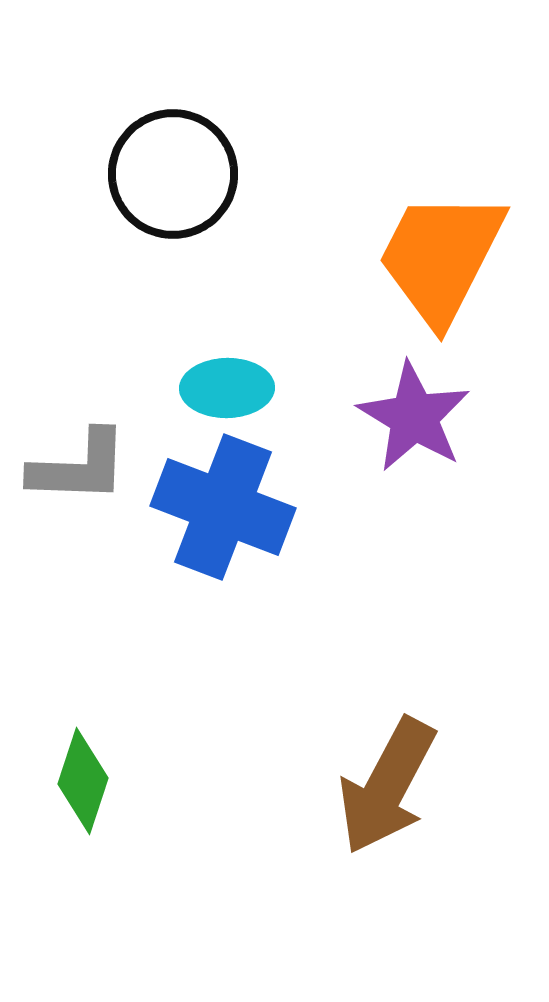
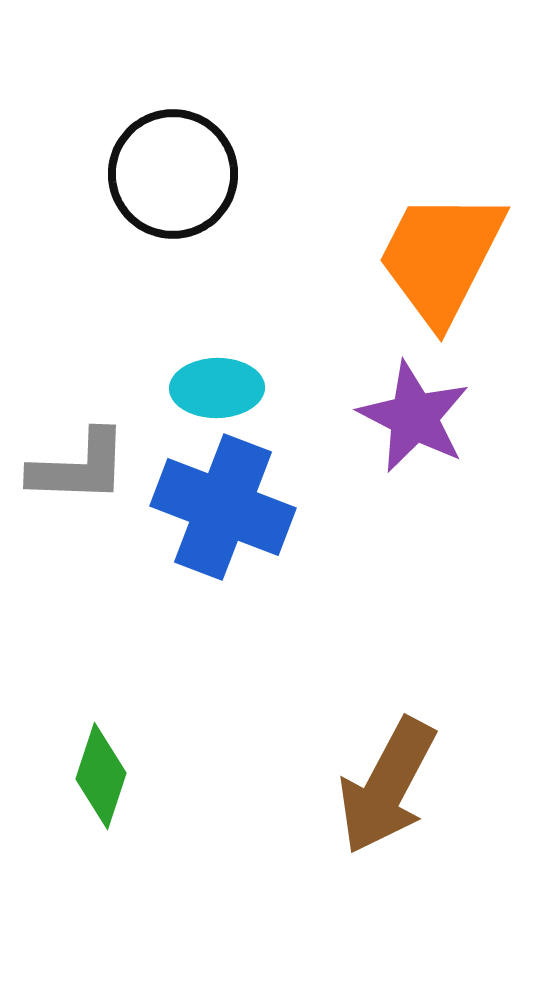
cyan ellipse: moved 10 px left
purple star: rotated 4 degrees counterclockwise
green diamond: moved 18 px right, 5 px up
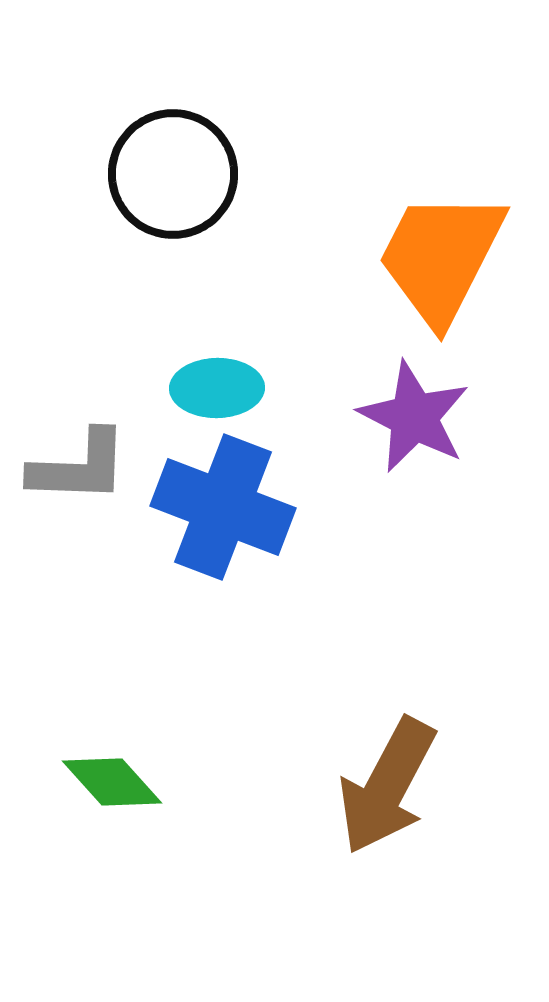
green diamond: moved 11 px right, 6 px down; rotated 60 degrees counterclockwise
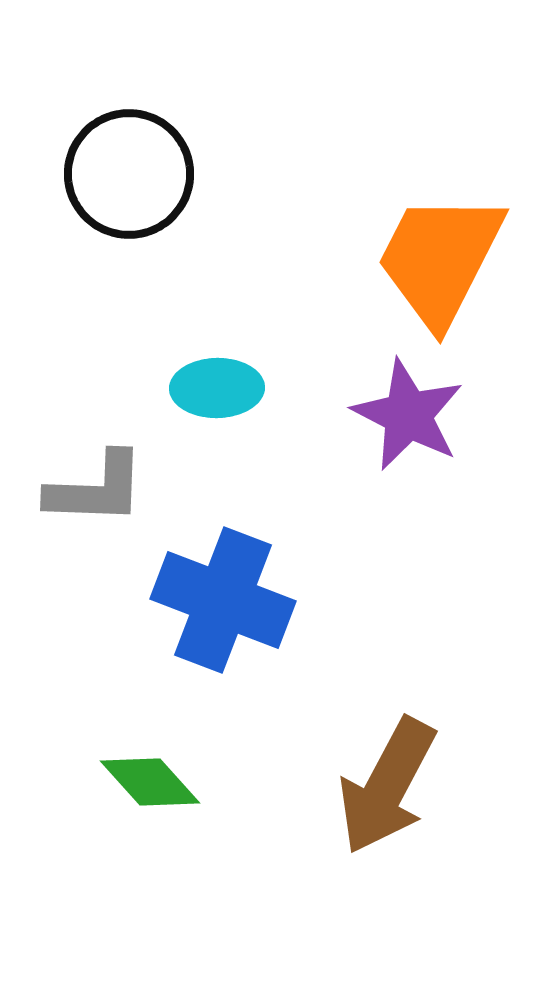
black circle: moved 44 px left
orange trapezoid: moved 1 px left, 2 px down
purple star: moved 6 px left, 2 px up
gray L-shape: moved 17 px right, 22 px down
blue cross: moved 93 px down
green diamond: moved 38 px right
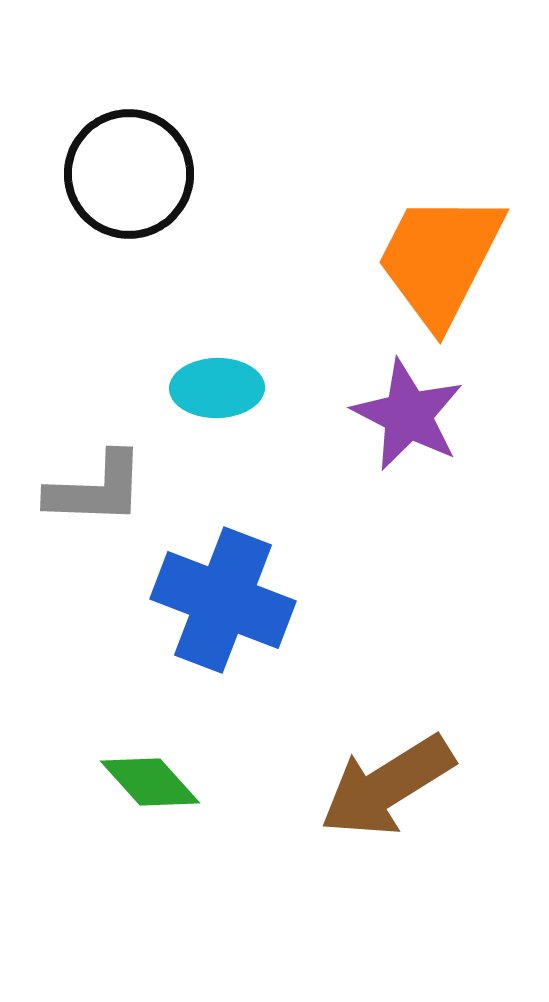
brown arrow: rotated 30 degrees clockwise
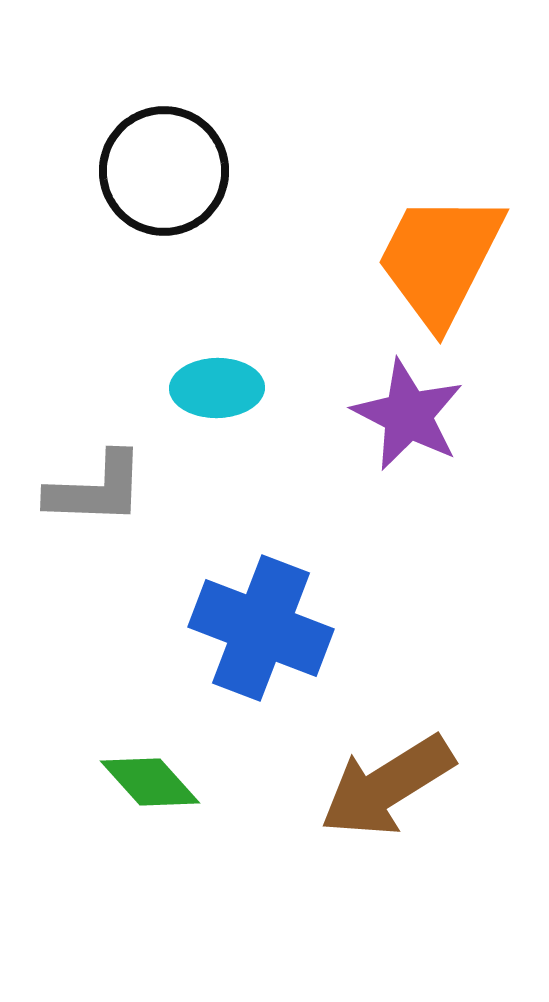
black circle: moved 35 px right, 3 px up
blue cross: moved 38 px right, 28 px down
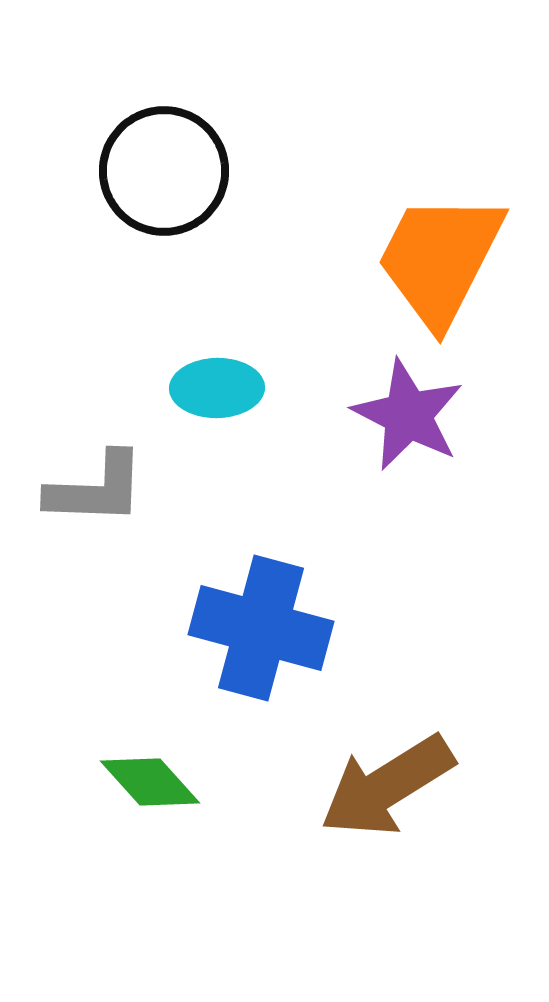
blue cross: rotated 6 degrees counterclockwise
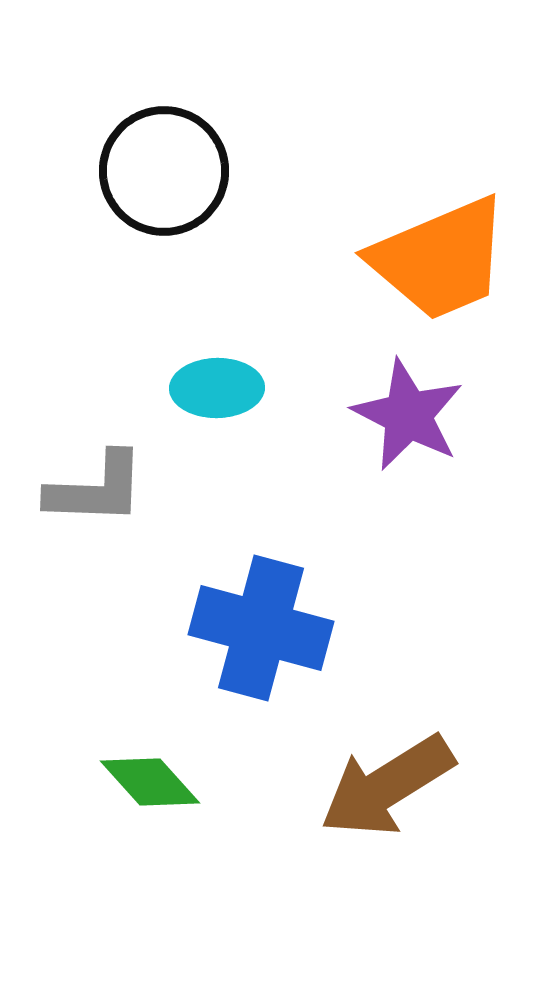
orange trapezoid: rotated 140 degrees counterclockwise
